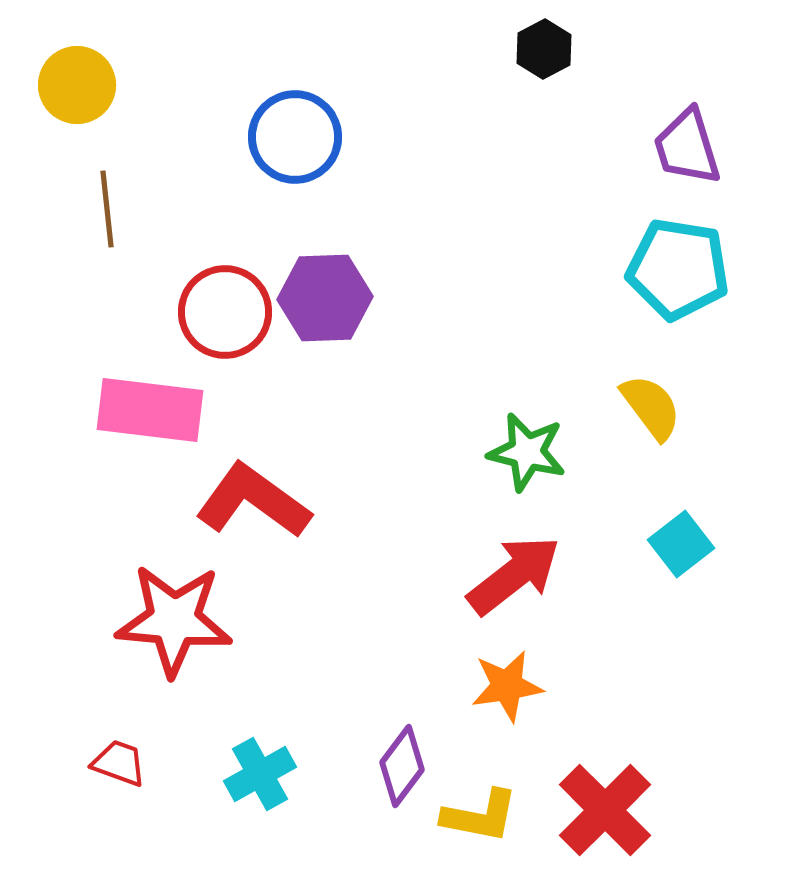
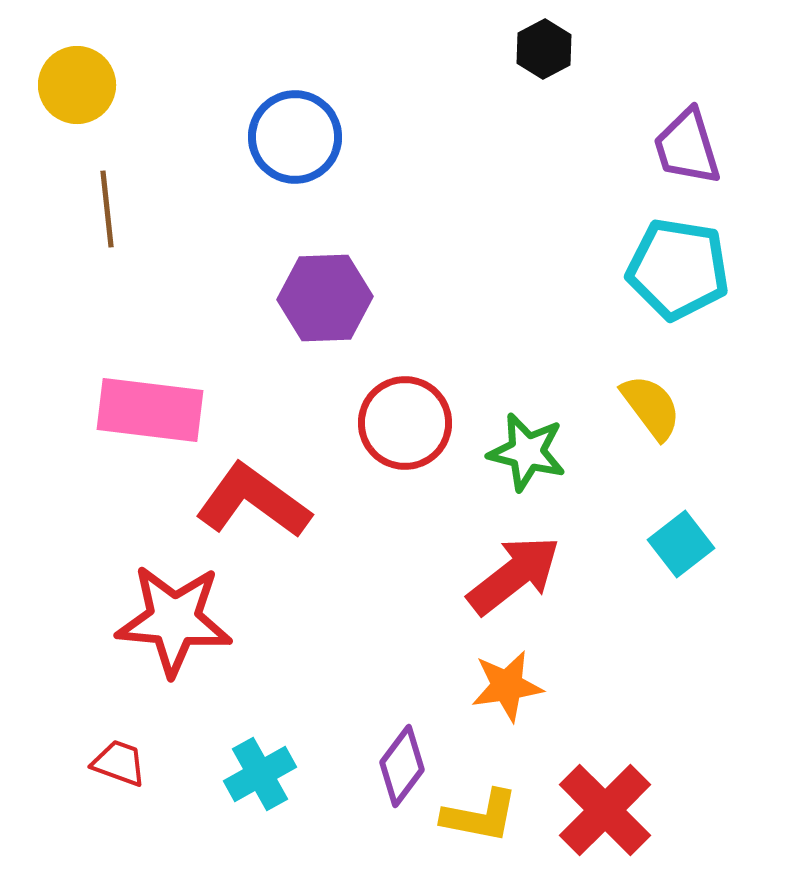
red circle: moved 180 px right, 111 px down
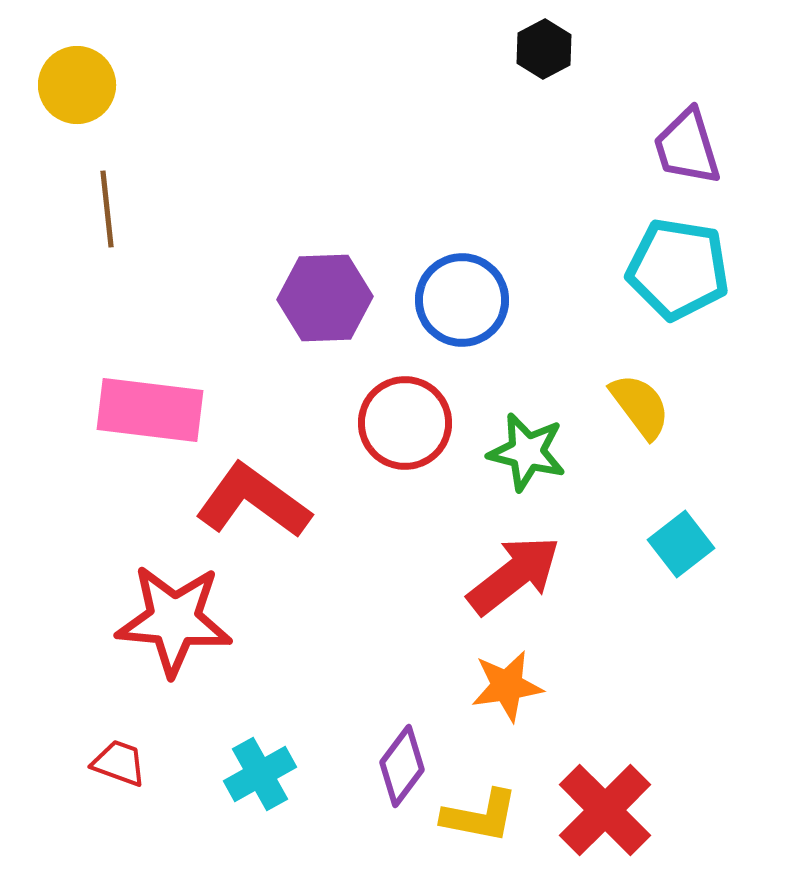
blue circle: moved 167 px right, 163 px down
yellow semicircle: moved 11 px left, 1 px up
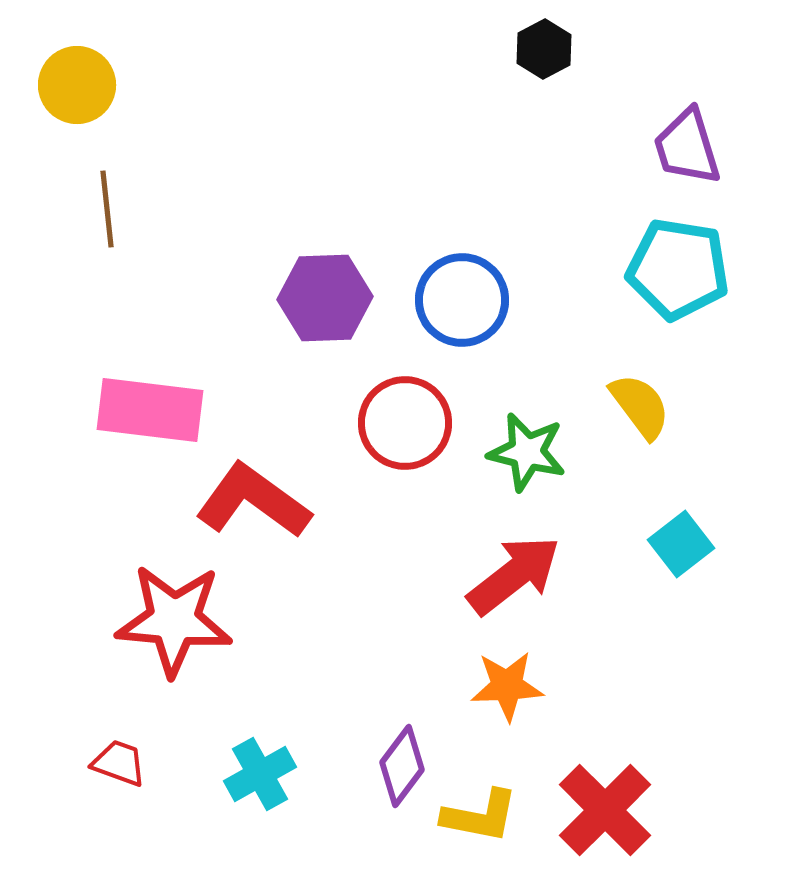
orange star: rotated 6 degrees clockwise
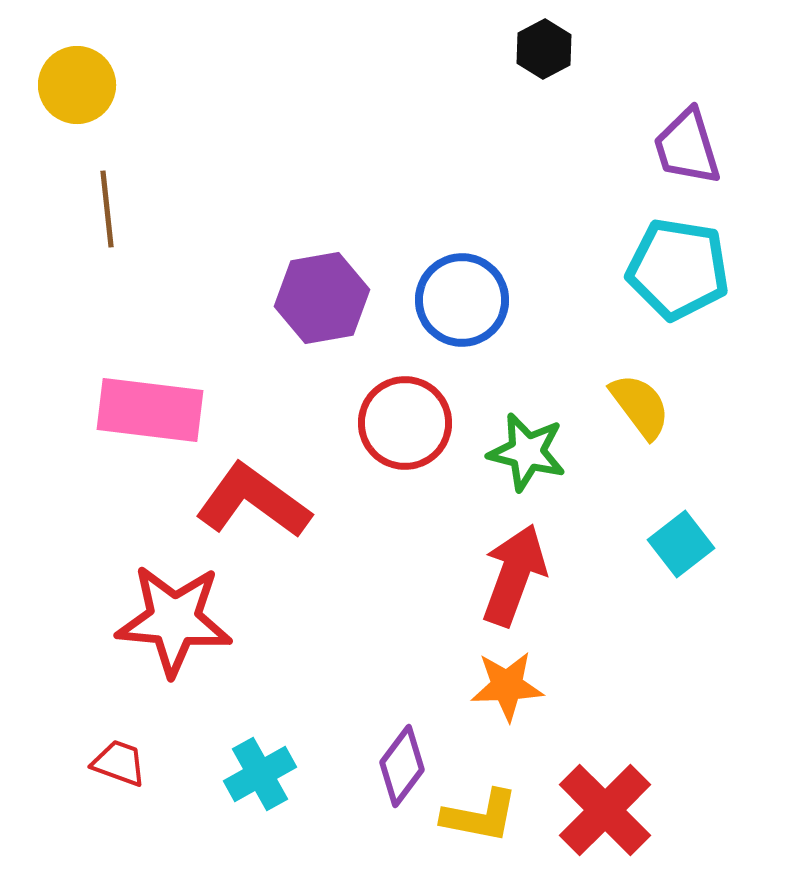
purple hexagon: moved 3 px left; rotated 8 degrees counterclockwise
red arrow: rotated 32 degrees counterclockwise
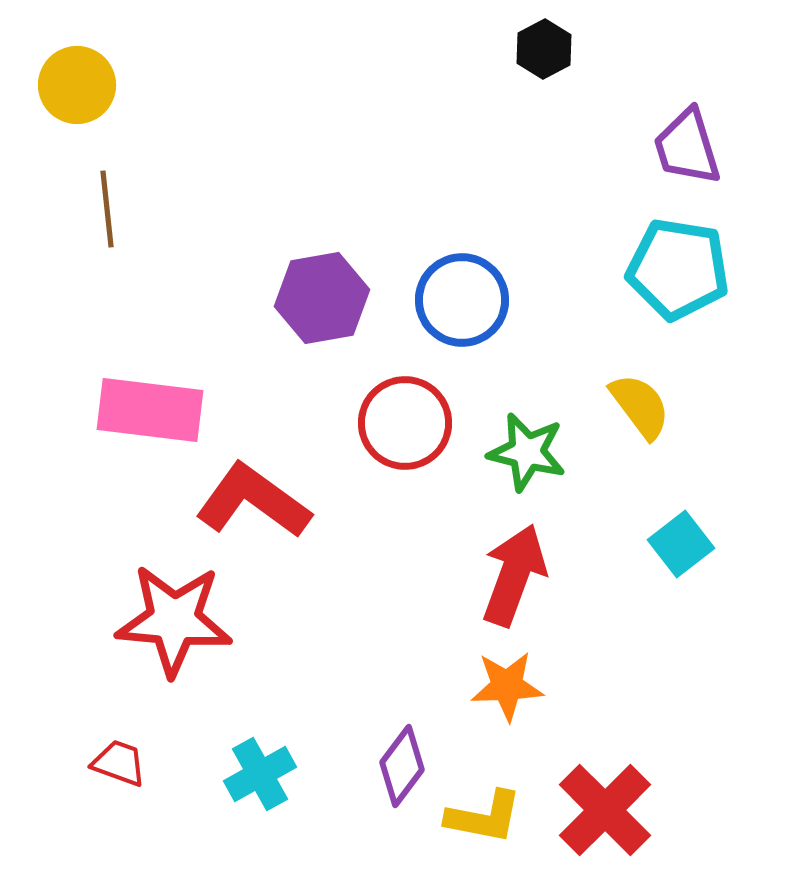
yellow L-shape: moved 4 px right, 1 px down
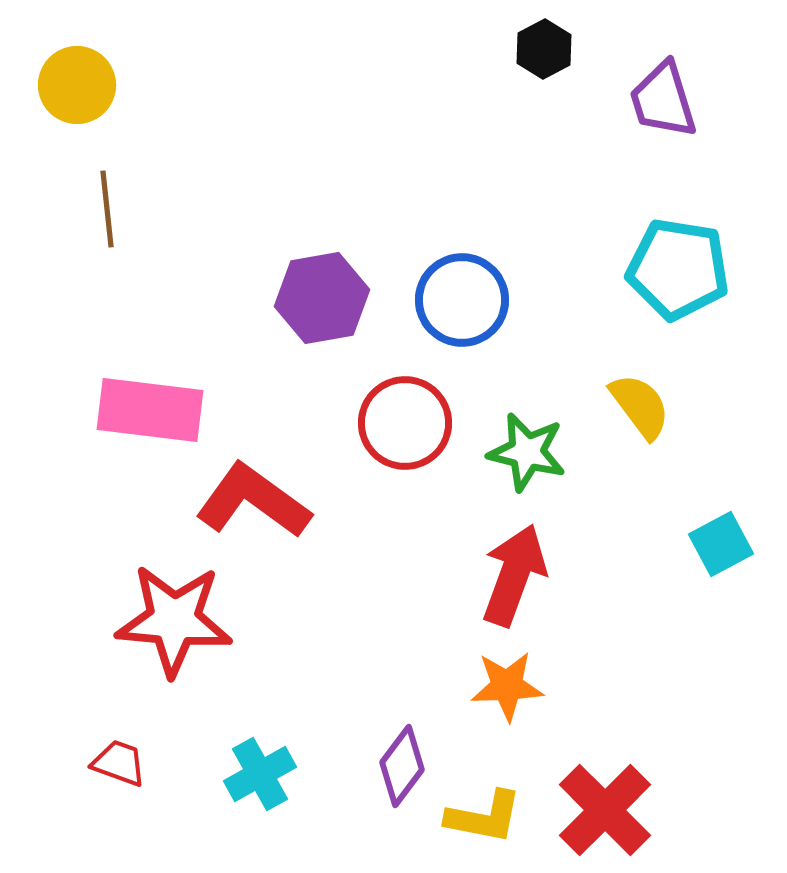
purple trapezoid: moved 24 px left, 47 px up
cyan square: moved 40 px right; rotated 10 degrees clockwise
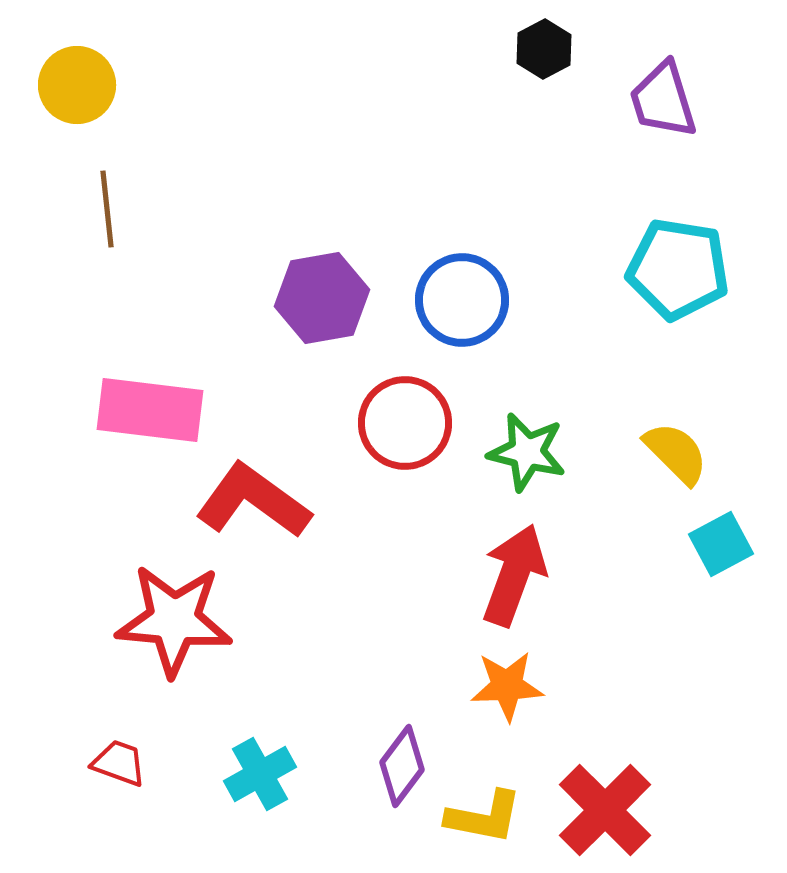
yellow semicircle: moved 36 px right, 47 px down; rotated 8 degrees counterclockwise
